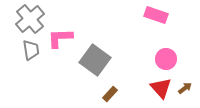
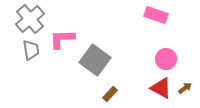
pink L-shape: moved 2 px right, 1 px down
red triangle: rotated 20 degrees counterclockwise
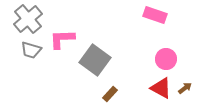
pink rectangle: moved 1 px left
gray cross: moved 2 px left
gray trapezoid: rotated 115 degrees clockwise
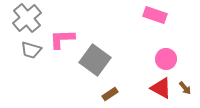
gray cross: moved 1 px left, 1 px up
brown arrow: rotated 88 degrees clockwise
brown rectangle: rotated 14 degrees clockwise
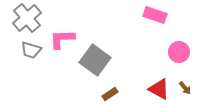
pink circle: moved 13 px right, 7 px up
red triangle: moved 2 px left, 1 px down
